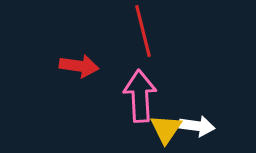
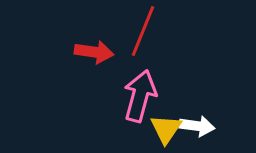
red line: rotated 36 degrees clockwise
red arrow: moved 15 px right, 14 px up
pink arrow: rotated 18 degrees clockwise
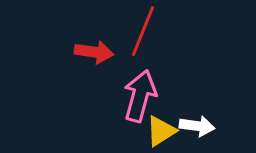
yellow triangle: moved 5 px left, 2 px down; rotated 24 degrees clockwise
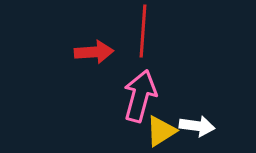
red line: rotated 18 degrees counterclockwise
red arrow: rotated 12 degrees counterclockwise
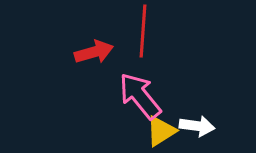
red arrow: rotated 12 degrees counterclockwise
pink arrow: rotated 54 degrees counterclockwise
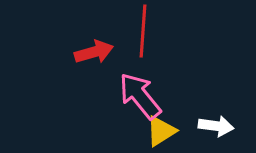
white arrow: moved 19 px right
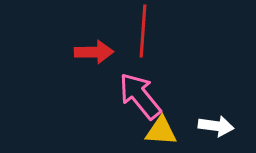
red arrow: rotated 15 degrees clockwise
yellow triangle: rotated 36 degrees clockwise
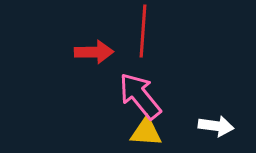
yellow triangle: moved 15 px left, 1 px down
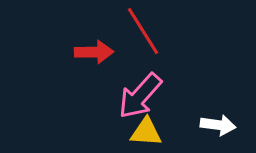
red line: rotated 36 degrees counterclockwise
pink arrow: rotated 99 degrees counterclockwise
white arrow: moved 2 px right, 1 px up
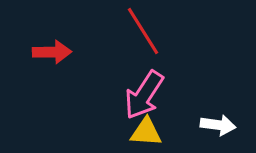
red arrow: moved 42 px left
pink arrow: moved 4 px right, 1 px up; rotated 9 degrees counterclockwise
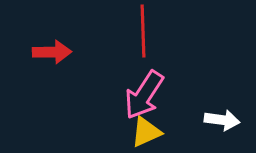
red line: rotated 30 degrees clockwise
white arrow: moved 4 px right, 5 px up
yellow triangle: rotated 28 degrees counterclockwise
